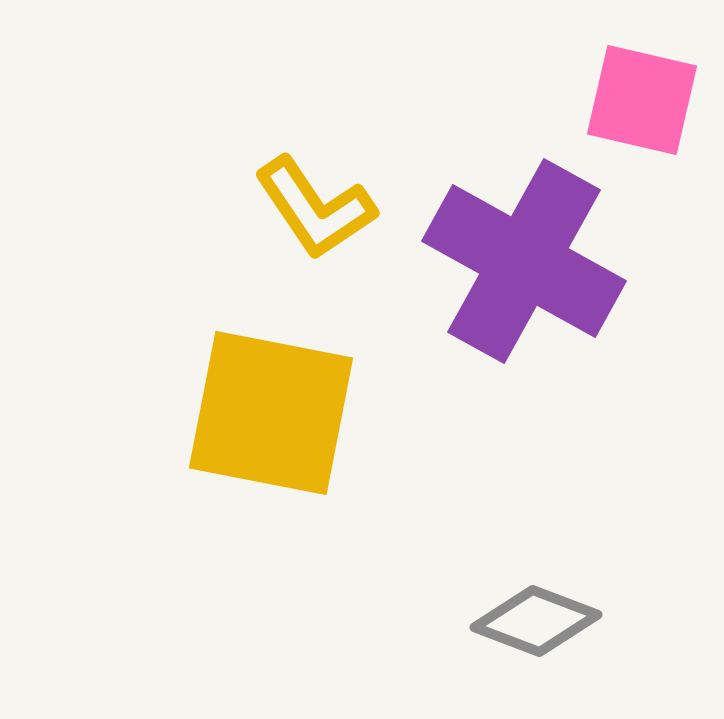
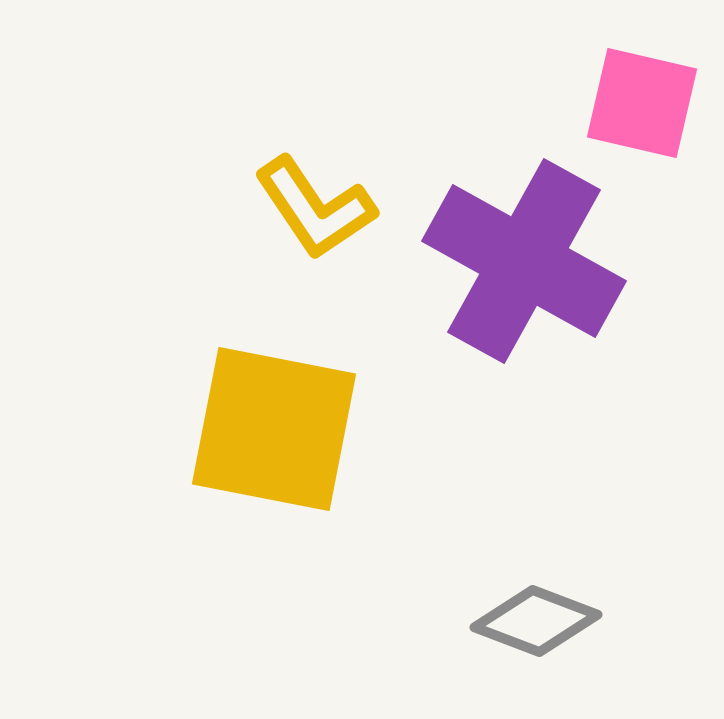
pink square: moved 3 px down
yellow square: moved 3 px right, 16 px down
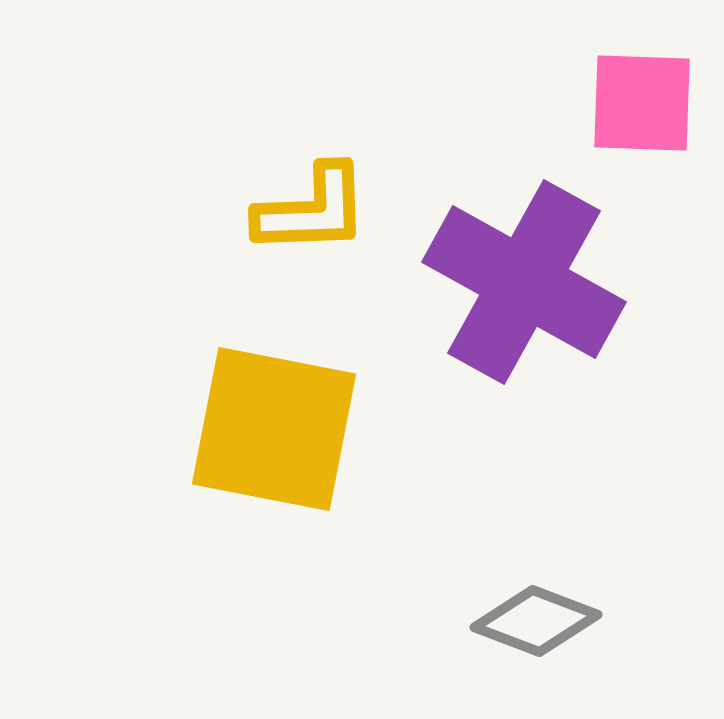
pink square: rotated 11 degrees counterclockwise
yellow L-shape: moved 3 px left, 2 px down; rotated 58 degrees counterclockwise
purple cross: moved 21 px down
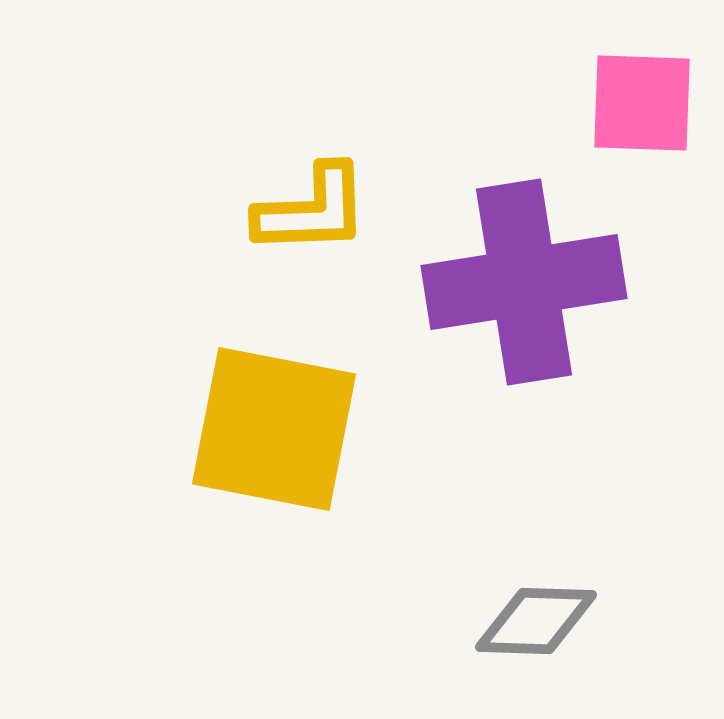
purple cross: rotated 38 degrees counterclockwise
gray diamond: rotated 19 degrees counterclockwise
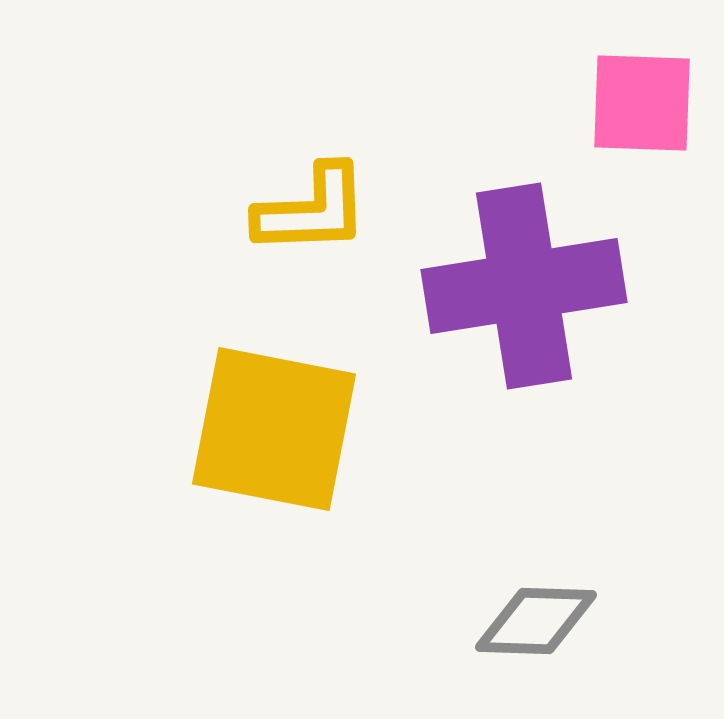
purple cross: moved 4 px down
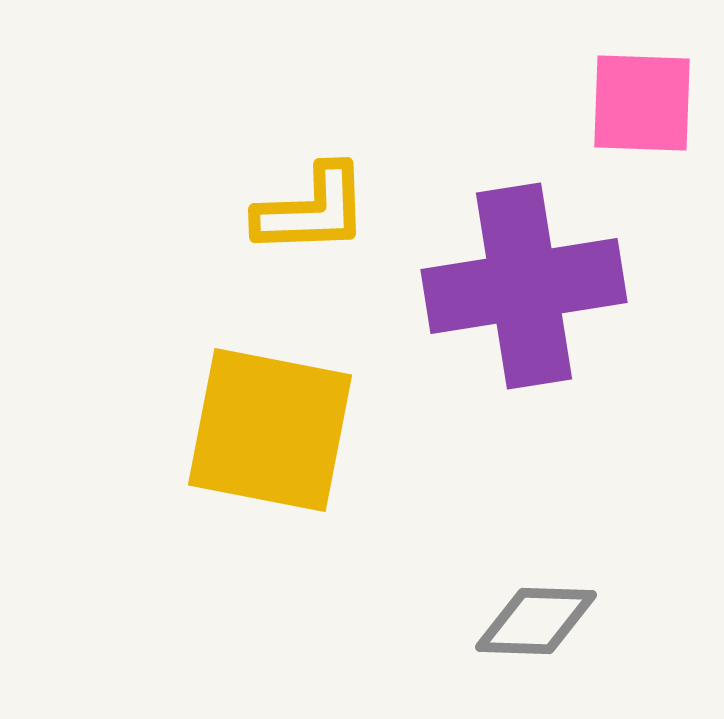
yellow square: moved 4 px left, 1 px down
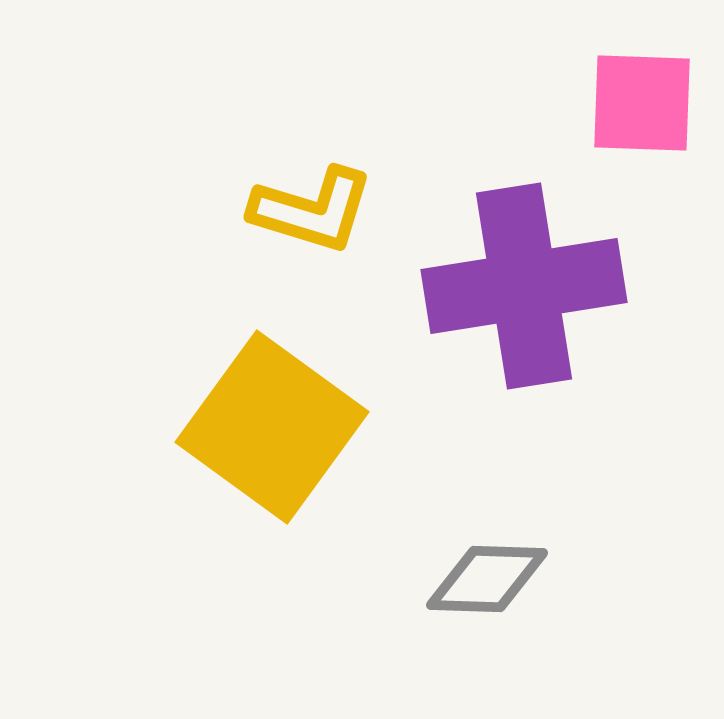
yellow L-shape: rotated 19 degrees clockwise
yellow square: moved 2 px right, 3 px up; rotated 25 degrees clockwise
gray diamond: moved 49 px left, 42 px up
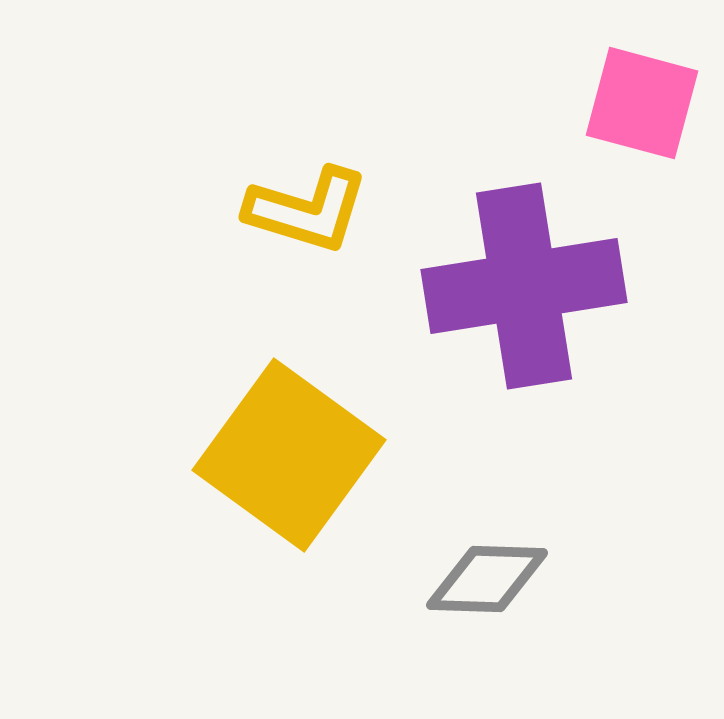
pink square: rotated 13 degrees clockwise
yellow L-shape: moved 5 px left
yellow square: moved 17 px right, 28 px down
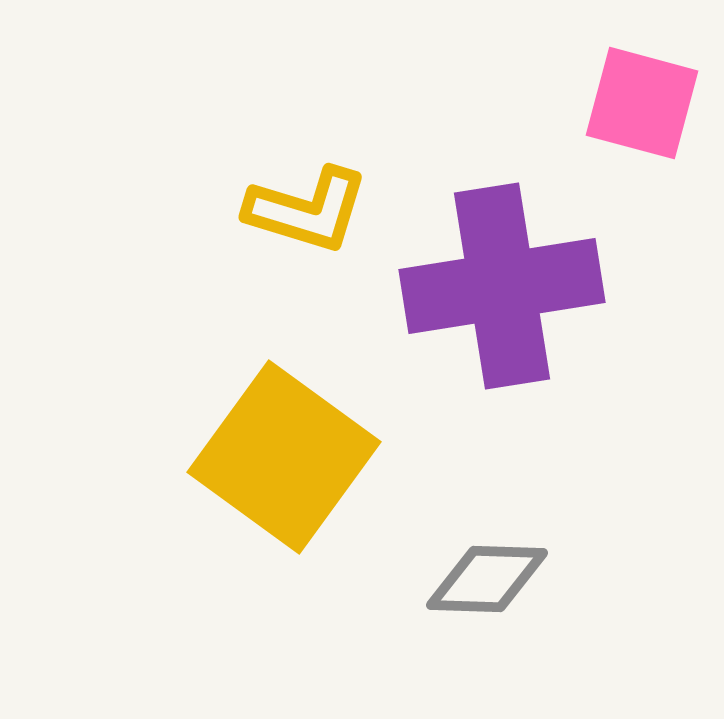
purple cross: moved 22 px left
yellow square: moved 5 px left, 2 px down
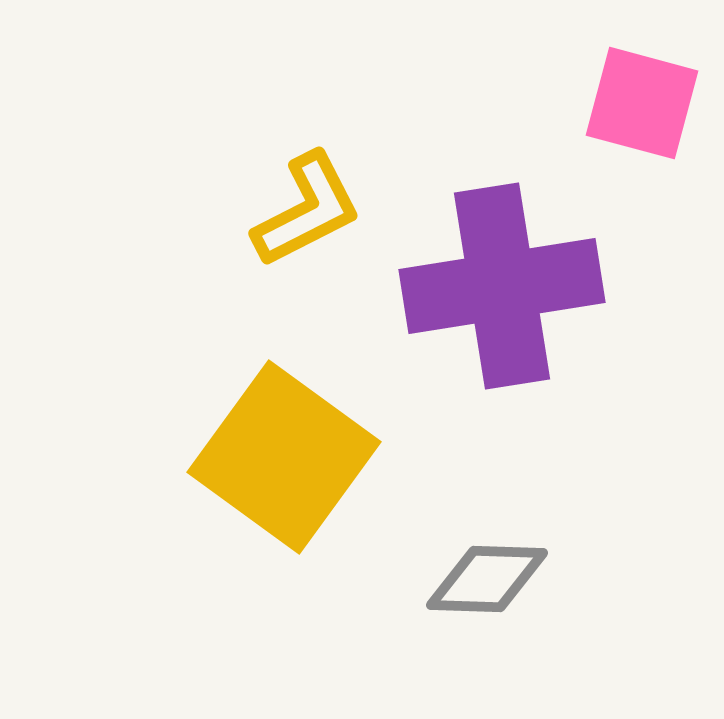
yellow L-shape: rotated 44 degrees counterclockwise
